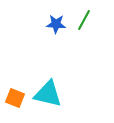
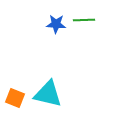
green line: rotated 60 degrees clockwise
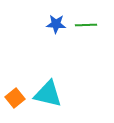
green line: moved 2 px right, 5 px down
orange square: rotated 30 degrees clockwise
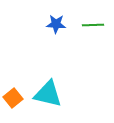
green line: moved 7 px right
orange square: moved 2 px left
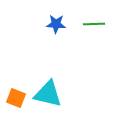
green line: moved 1 px right, 1 px up
orange square: moved 3 px right; rotated 30 degrees counterclockwise
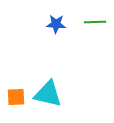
green line: moved 1 px right, 2 px up
orange square: moved 1 px up; rotated 24 degrees counterclockwise
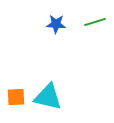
green line: rotated 15 degrees counterclockwise
cyan triangle: moved 3 px down
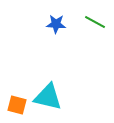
green line: rotated 45 degrees clockwise
orange square: moved 1 px right, 8 px down; rotated 18 degrees clockwise
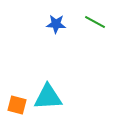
cyan triangle: rotated 16 degrees counterclockwise
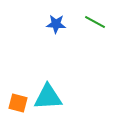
orange square: moved 1 px right, 2 px up
